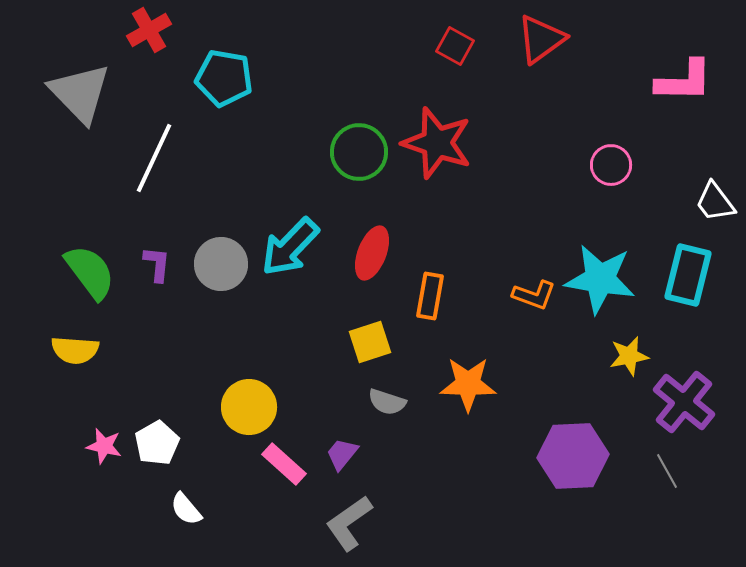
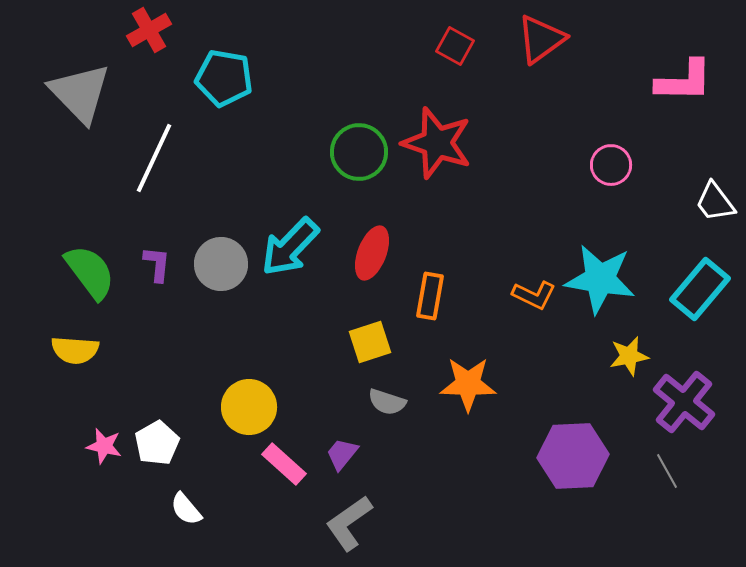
cyan rectangle: moved 12 px right, 14 px down; rotated 26 degrees clockwise
orange L-shape: rotated 6 degrees clockwise
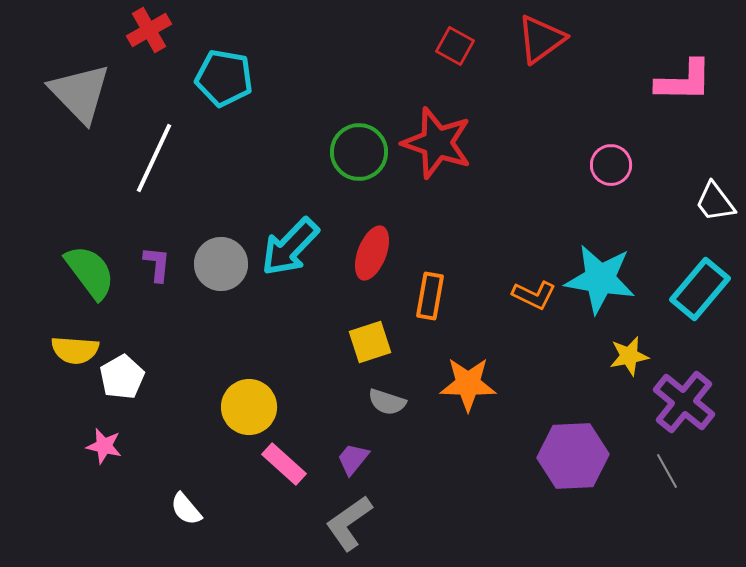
white pentagon: moved 35 px left, 66 px up
purple trapezoid: moved 11 px right, 5 px down
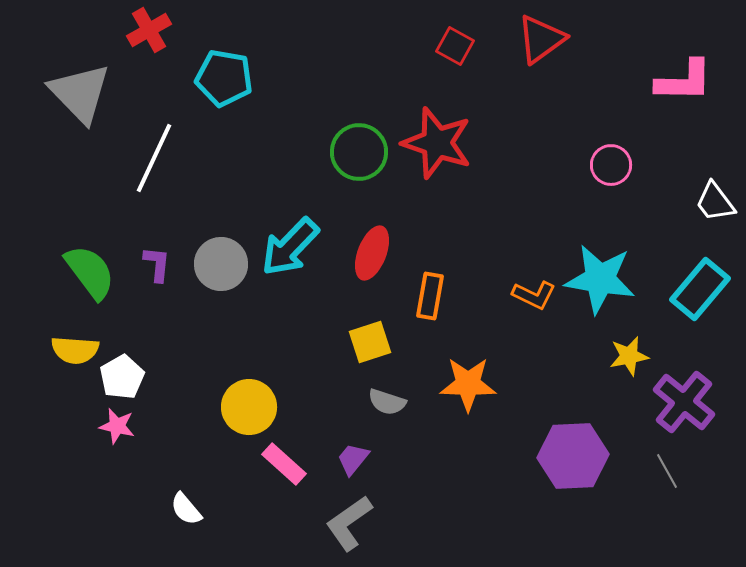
pink star: moved 13 px right, 20 px up
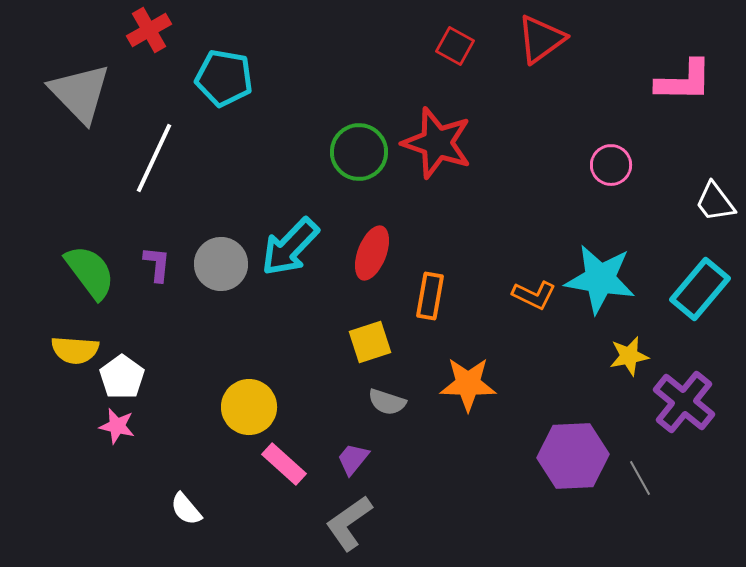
white pentagon: rotated 6 degrees counterclockwise
gray line: moved 27 px left, 7 px down
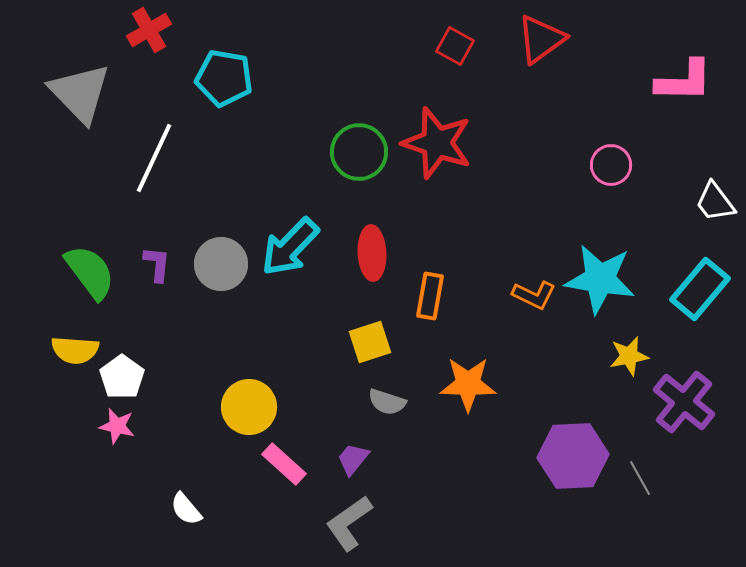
red ellipse: rotated 24 degrees counterclockwise
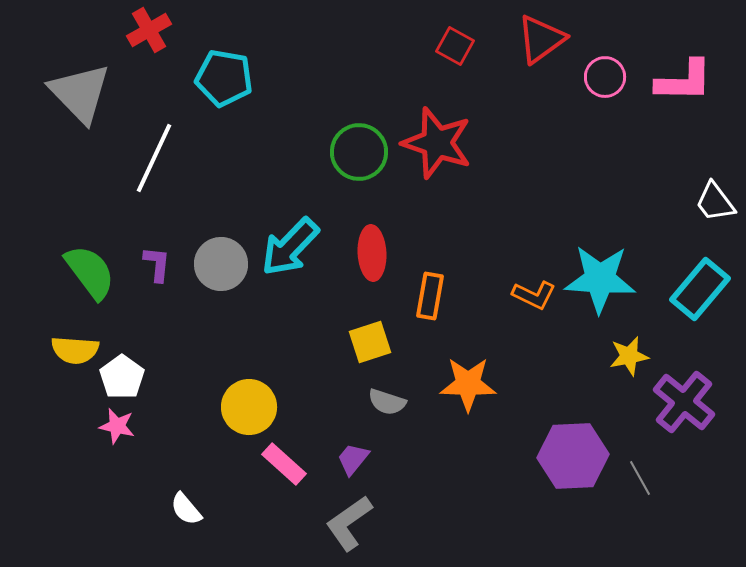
pink circle: moved 6 px left, 88 px up
cyan star: rotated 6 degrees counterclockwise
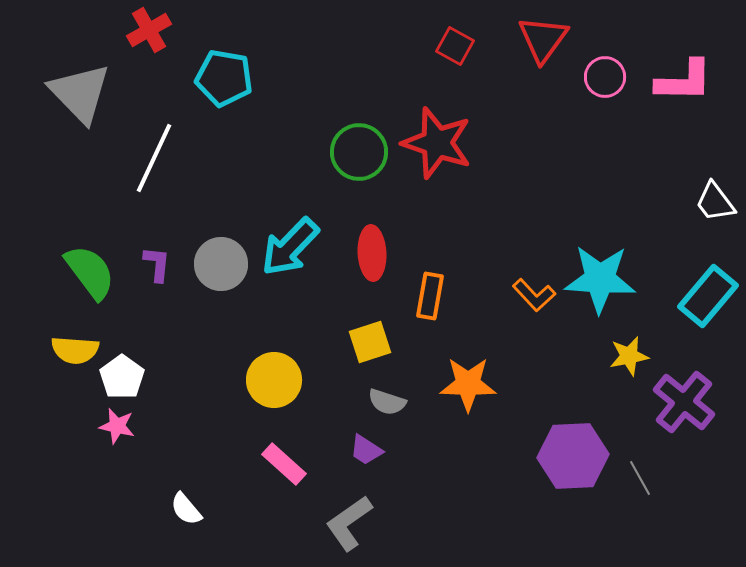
red triangle: moved 2 px right; rotated 18 degrees counterclockwise
cyan rectangle: moved 8 px right, 7 px down
orange L-shape: rotated 21 degrees clockwise
yellow circle: moved 25 px right, 27 px up
purple trapezoid: moved 13 px right, 9 px up; rotated 96 degrees counterclockwise
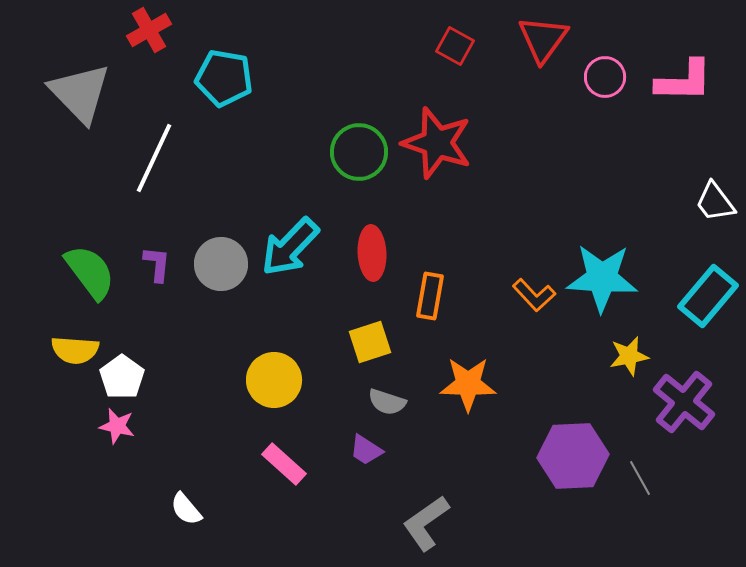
cyan star: moved 2 px right, 1 px up
gray L-shape: moved 77 px right
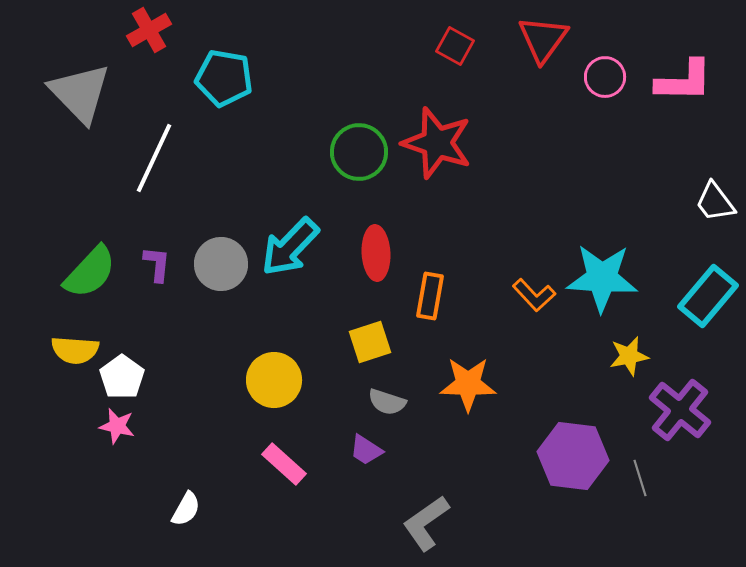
red ellipse: moved 4 px right
green semicircle: rotated 80 degrees clockwise
purple cross: moved 4 px left, 8 px down
purple hexagon: rotated 10 degrees clockwise
gray line: rotated 12 degrees clockwise
white semicircle: rotated 111 degrees counterclockwise
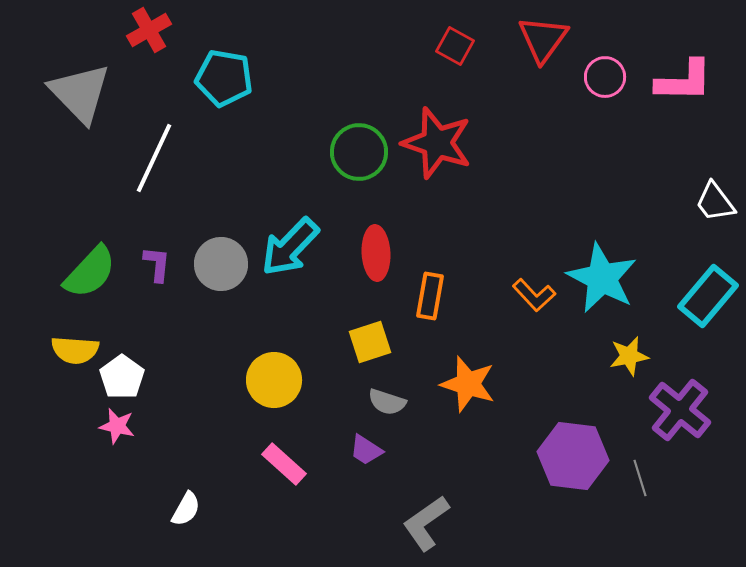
cyan star: rotated 24 degrees clockwise
orange star: rotated 16 degrees clockwise
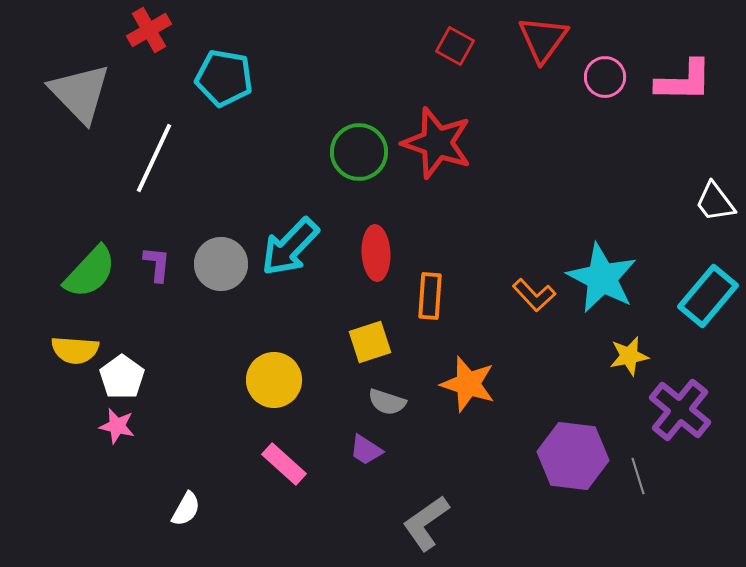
orange rectangle: rotated 6 degrees counterclockwise
gray line: moved 2 px left, 2 px up
